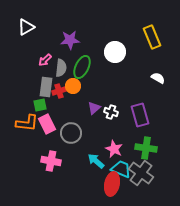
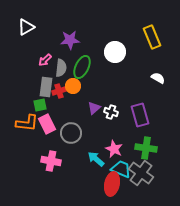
cyan arrow: moved 2 px up
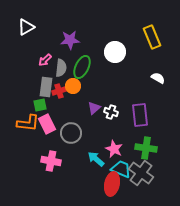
purple rectangle: rotated 10 degrees clockwise
orange L-shape: moved 1 px right
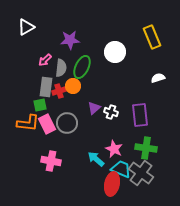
white semicircle: rotated 48 degrees counterclockwise
gray circle: moved 4 px left, 10 px up
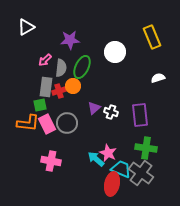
pink star: moved 6 px left, 4 px down
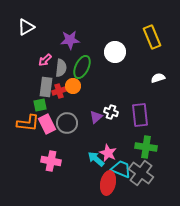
purple triangle: moved 2 px right, 9 px down
green cross: moved 1 px up
red ellipse: moved 4 px left, 1 px up
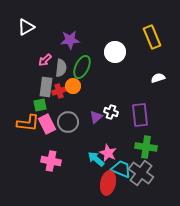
gray circle: moved 1 px right, 1 px up
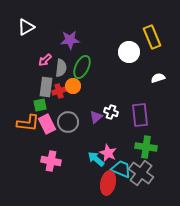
white circle: moved 14 px right
